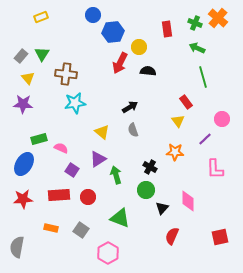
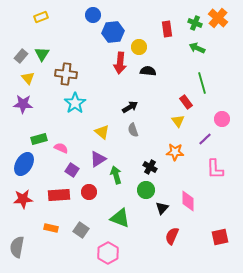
red arrow at (120, 63): rotated 20 degrees counterclockwise
green line at (203, 77): moved 1 px left, 6 px down
cyan star at (75, 103): rotated 25 degrees counterclockwise
red circle at (88, 197): moved 1 px right, 5 px up
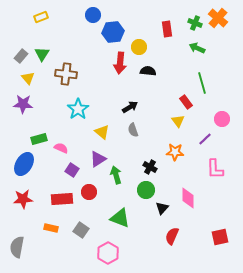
cyan star at (75, 103): moved 3 px right, 6 px down
red rectangle at (59, 195): moved 3 px right, 4 px down
pink diamond at (188, 201): moved 3 px up
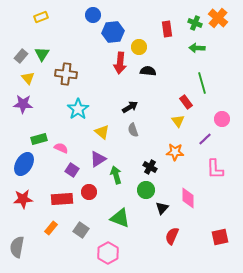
green arrow at (197, 48): rotated 21 degrees counterclockwise
orange rectangle at (51, 228): rotated 64 degrees counterclockwise
